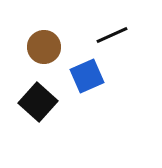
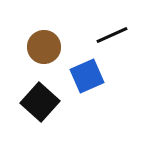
black square: moved 2 px right
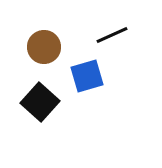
blue square: rotated 8 degrees clockwise
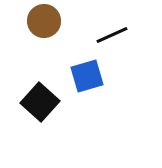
brown circle: moved 26 px up
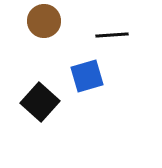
black line: rotated 20 degrees clockwise
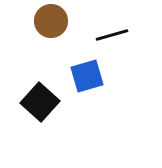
brown circle: moved 7 px right
black line: rotated 12 degrees counterclockwise
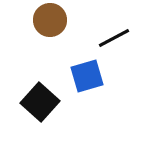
brown circle: moved 1 px left, 1 px up
black line: moved 2 px right, 3 px down; rotated 12 degrees counterclockwise
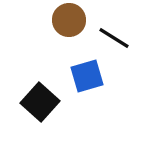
brown circle: moved 19 px right
black line: rotated 60 degrees clockwise
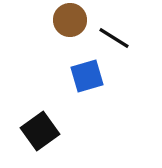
brown circle: moved 1 px right
black square: moved 29 px down; rotated 12 degrees clockwise
